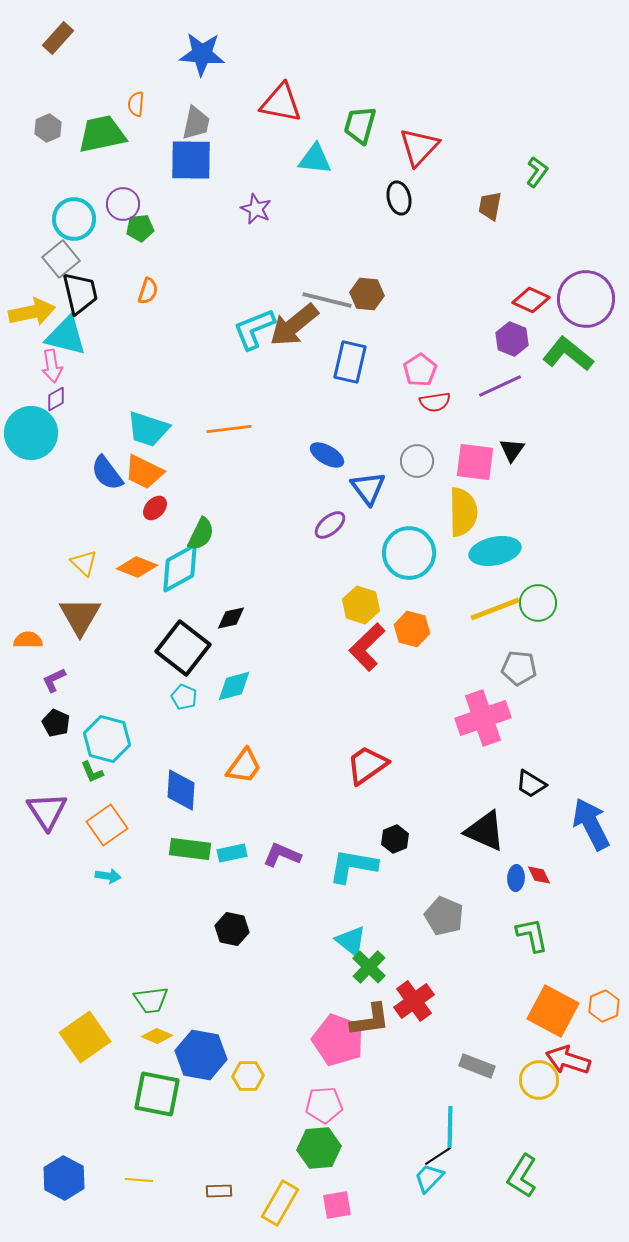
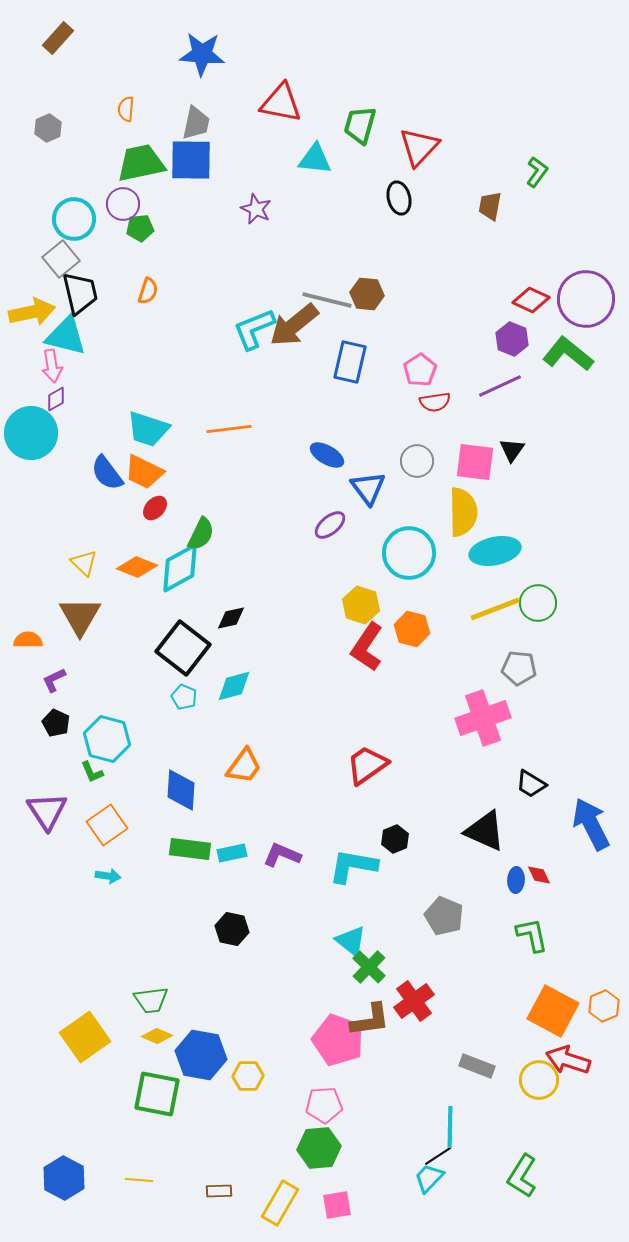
orange semicircle at (136, 104): moved 10 px left, 5 px down
green trapezoid at (102, 134): moved 39 px right, 29 px down
red L-shape at (367, 647): rotated 12 degrees counterclockwise
blue ellipse at (516, 878): moved 2 px down
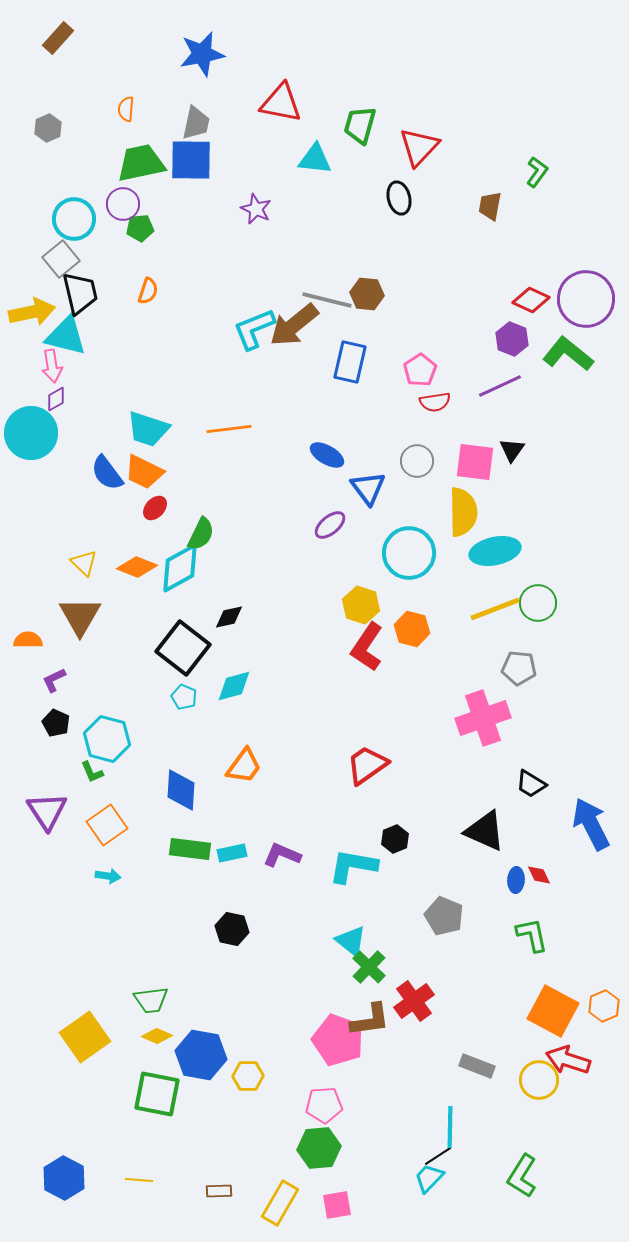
blue star at (202, 54): rotated 15 degrees counterclockwise
black diamond at (231, 618): moved 2 px left, 1 px up
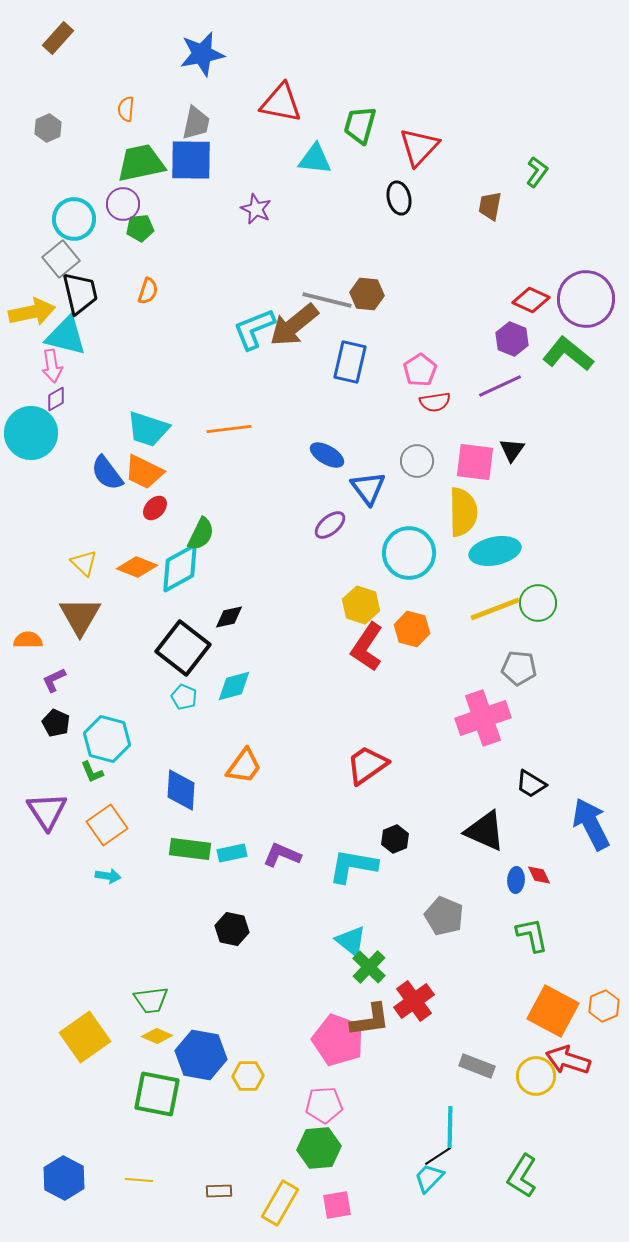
yellow circle at (539, 1080): moved 3 px left, 4 px up
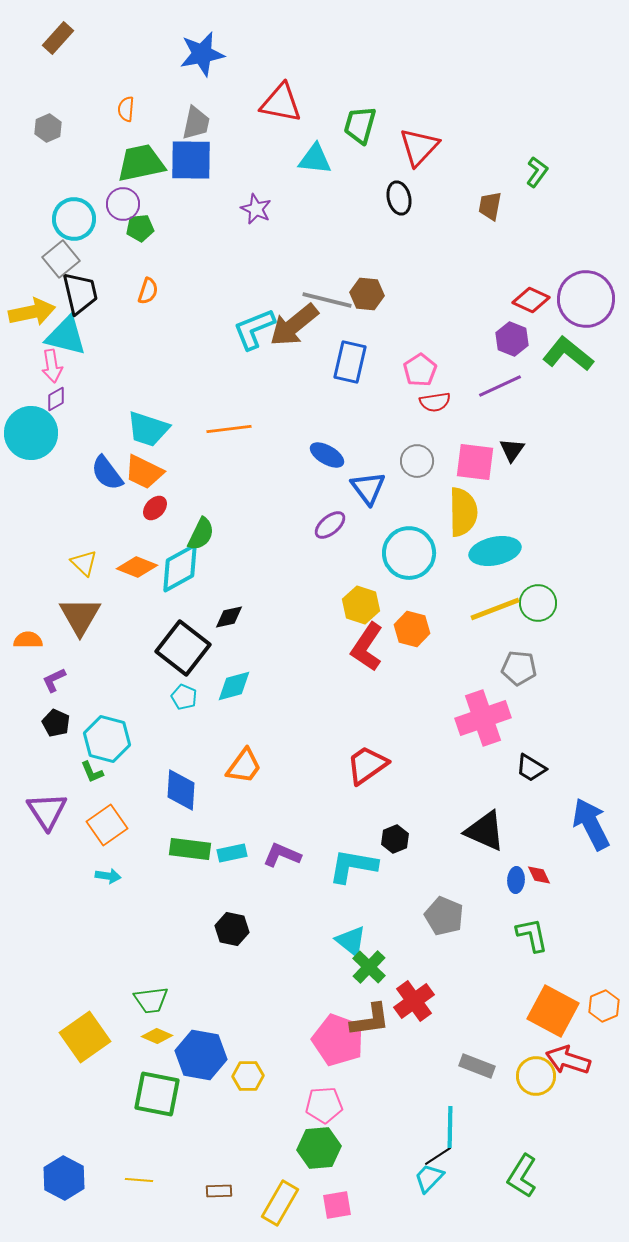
black trapezoid at (531, 784): moved 16 px up
